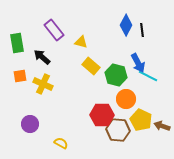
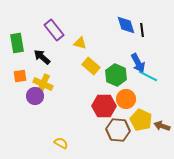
blue diamond: rotated 45 degrees counterclockwise
yellow triangle: moved 1 px left, 1 px down
green hexagon: rotated 10 degrees clockwise
red hexagon: moved 2 px right, 9 px up
purple circle: moved 5 px right, 28 px up
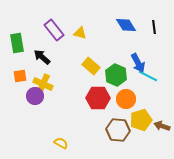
blue diamond: rotated 15 degrees counterclockwise
black line: moved 12 px right, 3 px up
yellow triangle: moved 10 px up
red hexagon: moved 6 px left, 8 px up
yellow pentagon: rotated 30 degrees clockwise
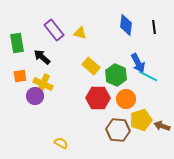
blue diamond: rotated 40 degrees clockwise
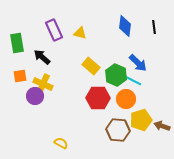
blue diamond: moved 1 px left, 1 px down
purple rectangle: rotated 15 degrees clockwise
blue arrow: rotated 18 degrees counterclockwise
cyan line: moved 16 px left, 4 px down
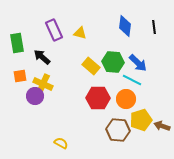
green hexagon: moved 3 px left, 13 px up; rotated 20 degrees counterclockwise
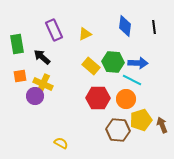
yellow triangle: moved 5 px right, 1 px down; rotated 40 degrees counterclockwise
green rectangle: moved 1 px down
blue arrow: rotated 42 degrees counterclockwise
brown arrow: moved 1 px up; rotated 49 degrees clockwise
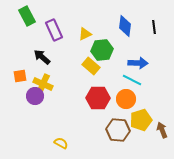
green rectangle: moved 10 px right, 28 px up; rotated 18 degrees counterclockwise
green hexagon: moved 11 px left, 12 px up; rotated 10 degrees counterclockwise
brown arrow: moved 5 px down
